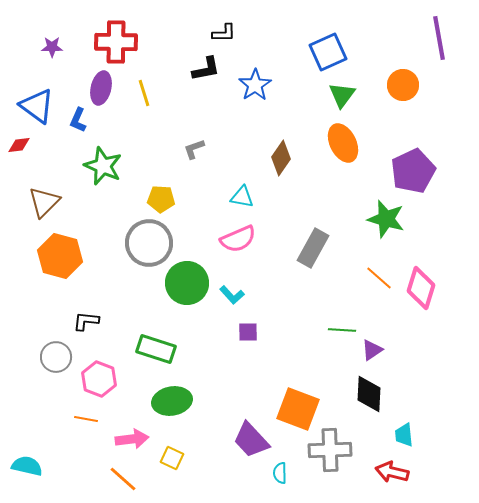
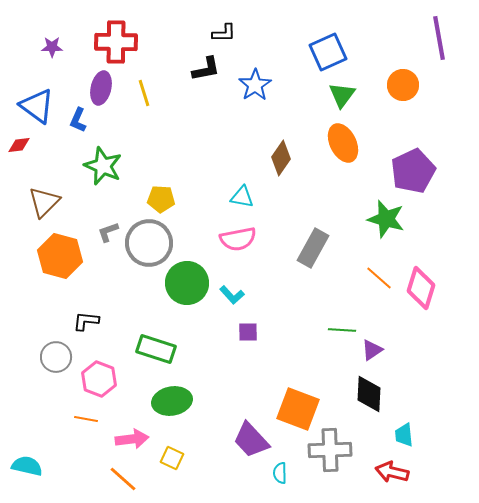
gray L-shape at (194, 149): moved 86 px left, 83 px down
pink semicircle at (238, 239): rotated 12 degrees clockwise
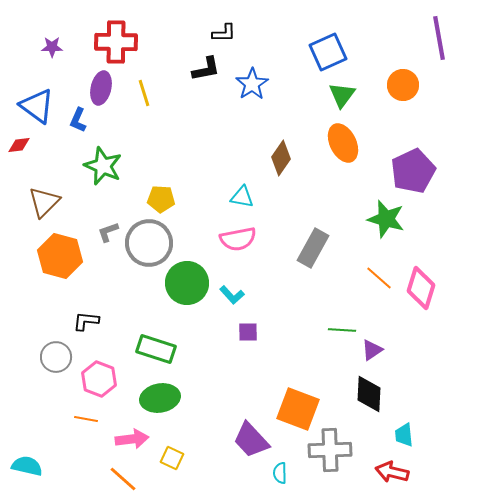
blue star at (255, 85): moved 3 px left, 1 px up
green ellipse at (172, 401): moved 12 px left, 3 px up
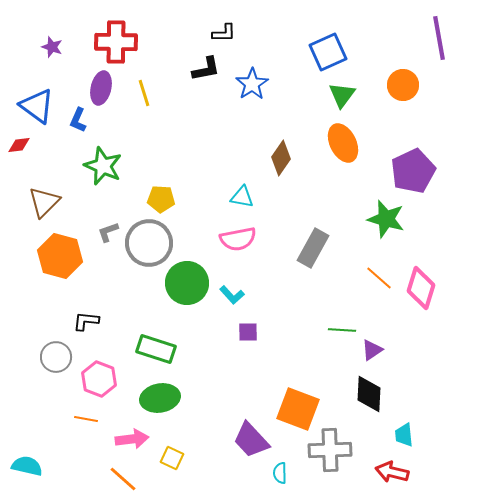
purple star at (52, 47): rotated 20 degrees clockwise
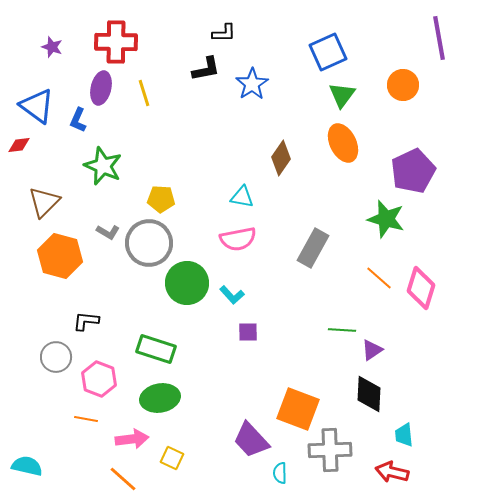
gray L-shape at (108, 232): rotated 130 degrees counterclockwise
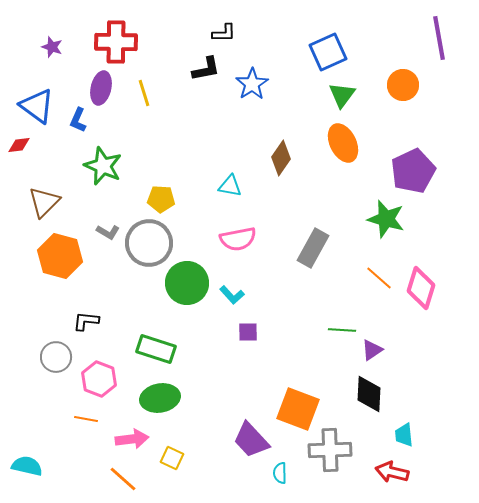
cyan triangle at (242, 197): moved 12 px left, 11 px up
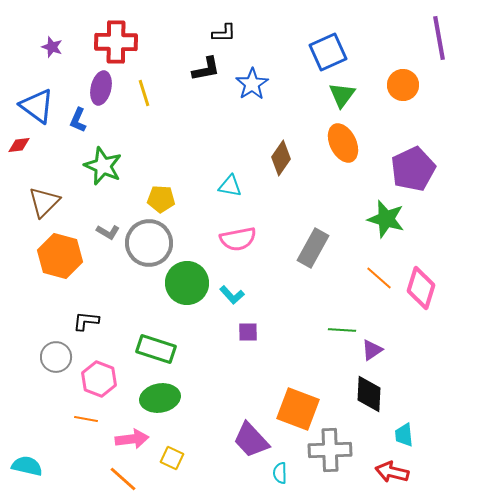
purple pentagon at (413, 171): moved 2 px up
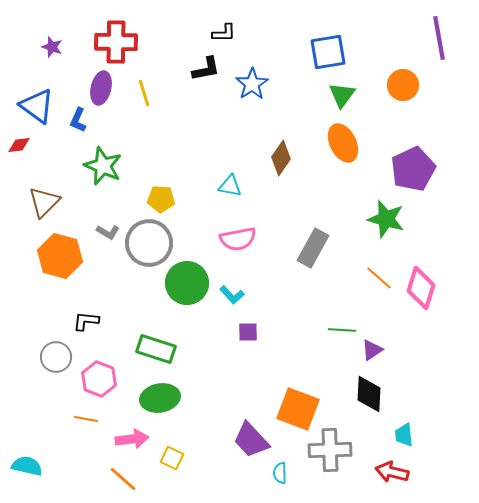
blue square at (328, 52): rotated 15 degrees clockwise
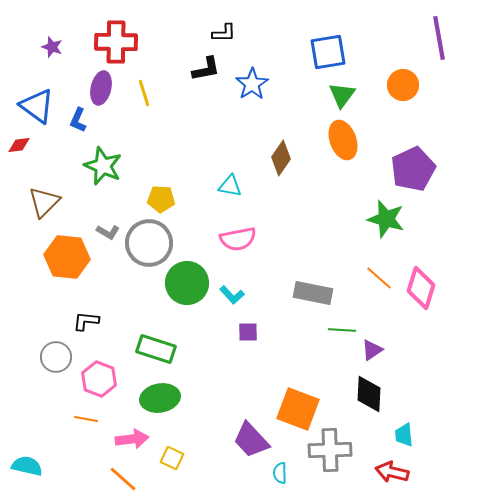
orange ellipse at (343, 143): moved 3 px up; rotated 6 degrees clockwise
gray rectangle at (313, 248): moved 45 px down; rotated 72 degrees clockwise
orange hexagon at (60, 256): moved 7 px right, 1 px down; rotated 9 degrees counterclockwise
